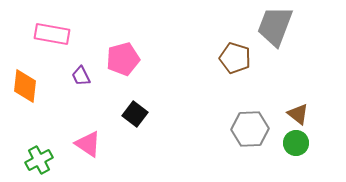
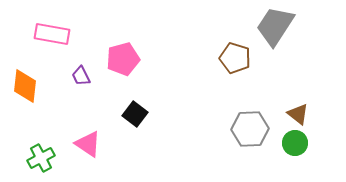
gray trapezoid: rotated 12 degrees clockwise
green circle: moved 1 px left
green cross: moved 2 px right, 2 px up
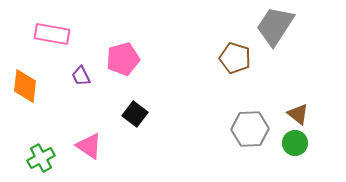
pink triangle: moved 1 px right, 2 px down
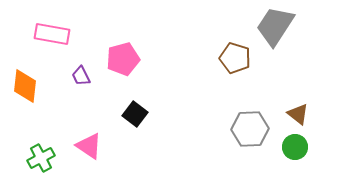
green circle: moved 4 px down
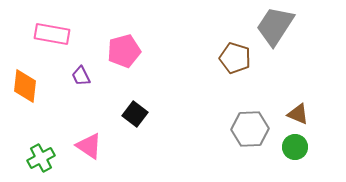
pink pentagon: moved 1 px right, 8 px up
brown triangle: rotated 15 degrees counterclockwise
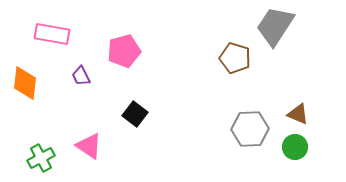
orange diamond: moved 3 px up
